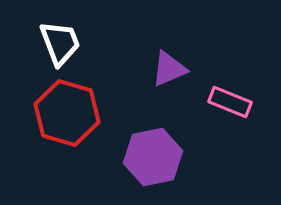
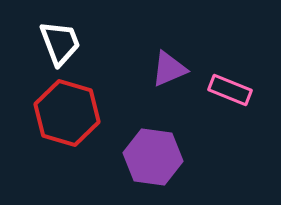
pink rectangle: moved 12 px up
purple hexagon: rotated 20 degrees clockwise
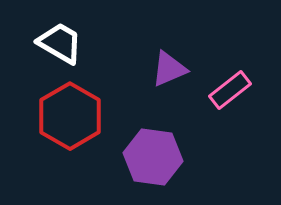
white trapezoid: rotated 39 degrees counterclockwise
pink rectangle: rotated 60 degrees counterclockwise
red hexagon: moved 3 px right, 3 px down; rotated 14 degrees clockwise
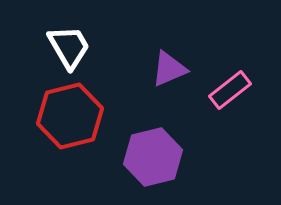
white trapezoid: moved 9 px right, 4 px down; rotated 30 degrees clockwise
red hexagon: rotated 16 degrees clockwise
purple hexagon: rotated 22 degrees counterclockwise
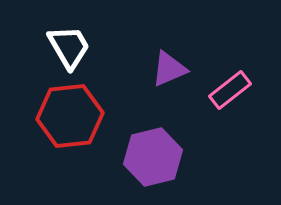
red hexagon: rotated 8 degrees clockwise
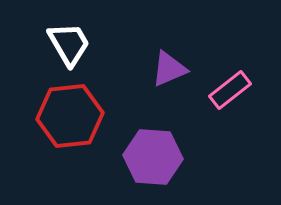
white trapezoid: moved 3 px up
purple hexagon: rotated 18 degrees clockwise
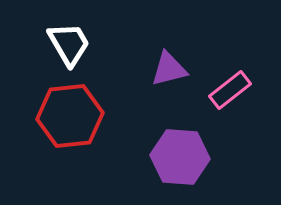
purple triangle: rotated 9 degrees clockwise
purple hexagon: moved 27 px right
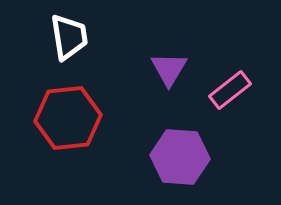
white trapezoid: moved 7 px up; rotated 21 degrees clockwise
purple triangle: rotated 45 degrees counterclockwise
red hexagon: moved 2 px left, 2 px down
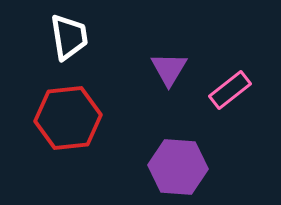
purple hexagon: moved 2 px left, 10 px down
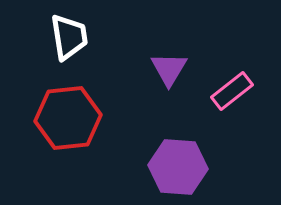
pink rectangle: moved 2 px right, 1 px down
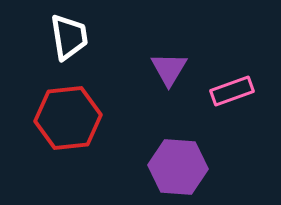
pink rectangle: rotated 18 degrees clockwise
